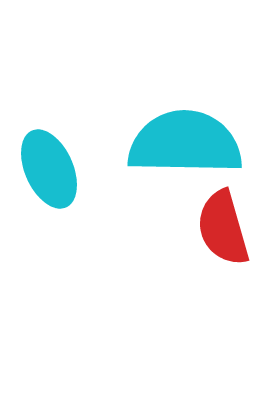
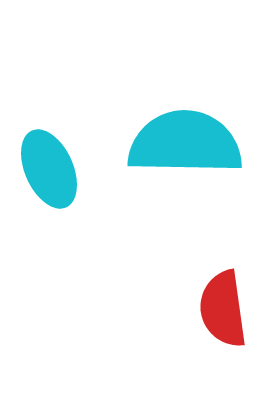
red semicircle: moved 81 px down; rotated 8 degrees clockwise
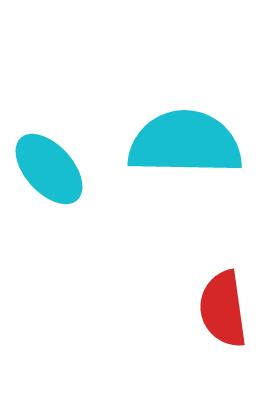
cyan ellipse: rotated 18 degrees counterclockwise
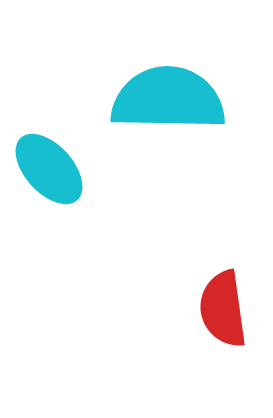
cyan semicircle: moved 17 px left, 44 px up
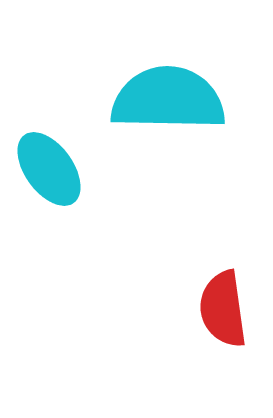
cyan ellipse: rotated 6 degrees clockwise
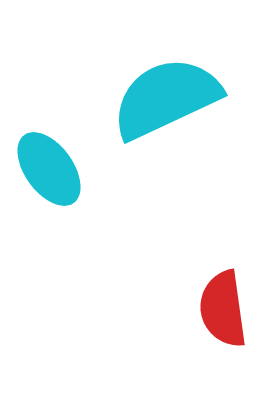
cyan semicircle: moved 2 px left, 1 px up; rotated 26 degrees counterclockwise
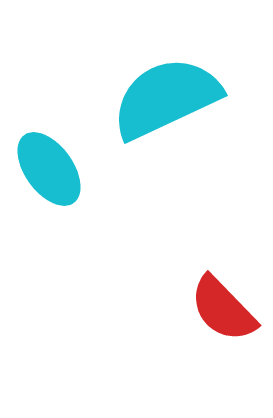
red semicircle: rotated 36 degrees counterclockwise
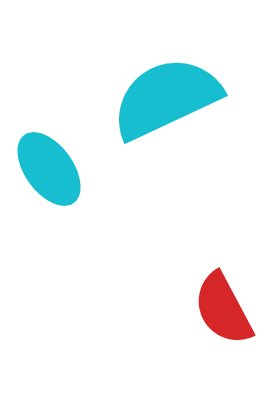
red semicircle: rotated 16 degrees clockwise
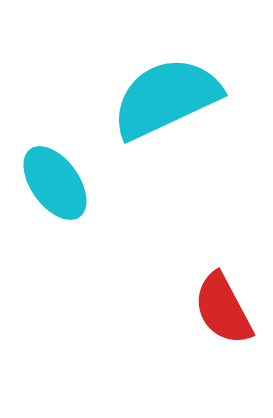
cyan ellipse: moved 6 px right, 14 px down
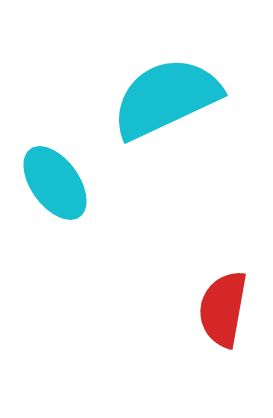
red semicircle: rotated 38 degrees clockwise
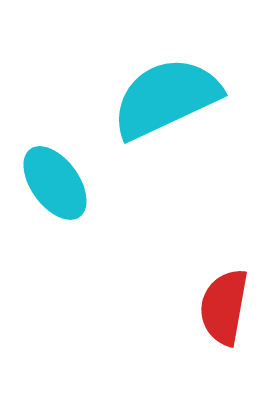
red semicircle: moved 1 px right, 2 px up
